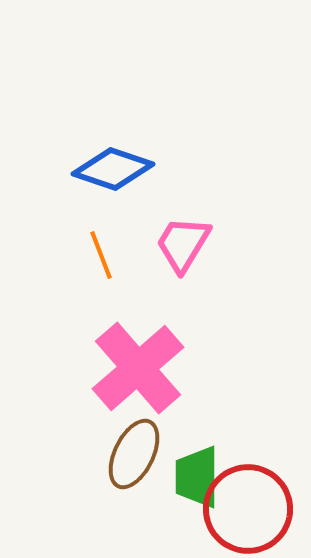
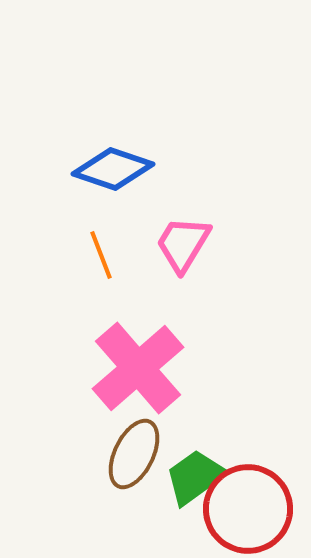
green trapezoid: moved 2 px left; rotated 54 degrees clockwise
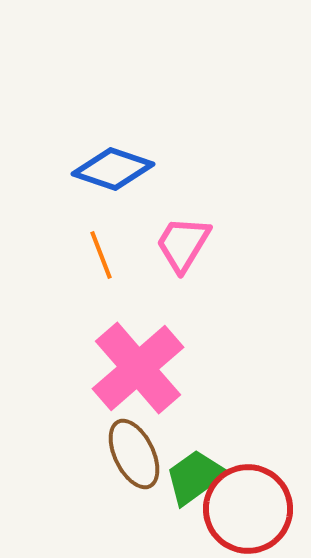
brown ellipse: rotated 52 degrees counterclockwise
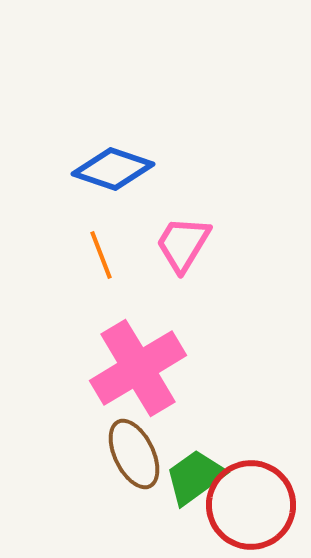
pink cross: rotated 10 degrees clockwise
red circle: moved 3 px right, 4 px up
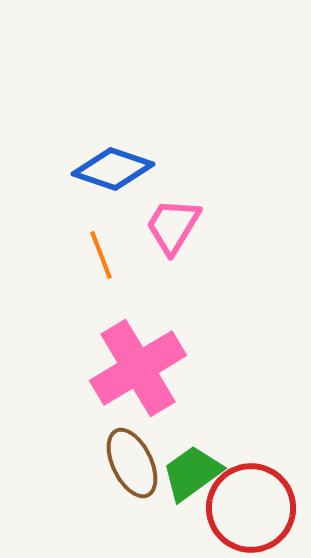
pink trapezoid: moved 10 px left, 18 px up
brown ellipse: moved 2 px left, 9 px down
green trapezoid: moved 3 px left, 4 px up
red circle: moved 3 px down
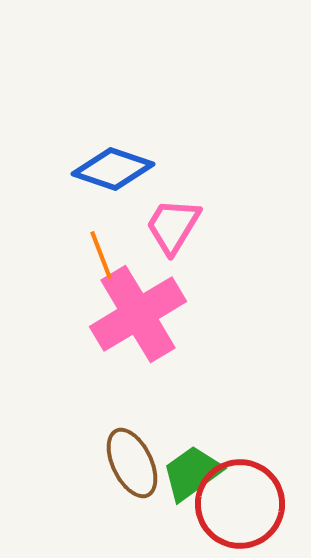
pink cross: moved 54 px up
red circle: moved 11 px left, 4 px up
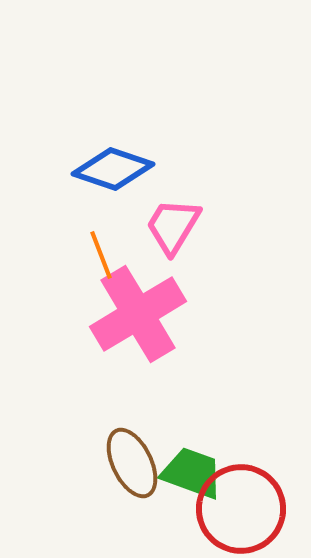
green trapezoid: rotated 56 degrees clockwise
red circle: moved 1 px right, 5 px down
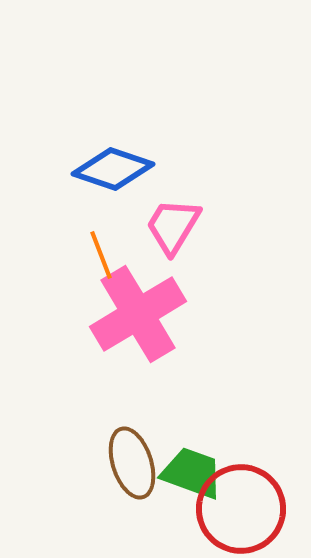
brown ellipse: rotated 8 degrees clockwise
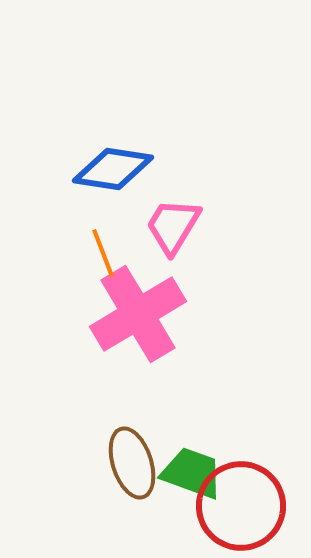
blue diamond: rotated 10 degrees counterclockwise
orange line: moved 2 px right, 2 px up
red circle: moved 3 px up
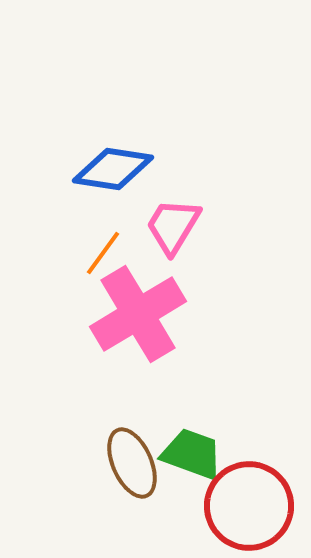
orange line: rotated 57 degrees clockwise
brown ellipse: rotated 6 degrees counterclockwise
green trapezoid: moved 19 px up
red circle: moved 8 px right
